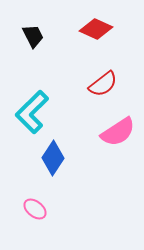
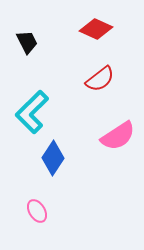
black trapezoid: moved 6 px left, 6 px down
red semicircle: moved 3 px left, 5 px up
pink semicircle: moved 4 px down
pink ellipse: moved 2 px right, 2 px down; rotated 20 degrees clockwise
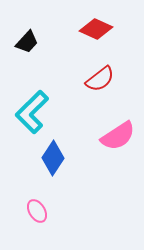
black trapezoid: rotated 70 degrees clockwise
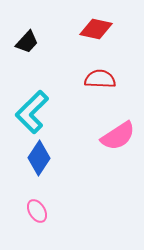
red diamond: rotated 12 degrees counterclockwise
red semicircle: rotated 140 degrees counterclockwise
blue diamond: moved 14 px left
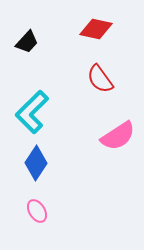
red semicircle: rotated 128 degrees counterclockwise
blue diamond: moved 3 px left, 5 px down
